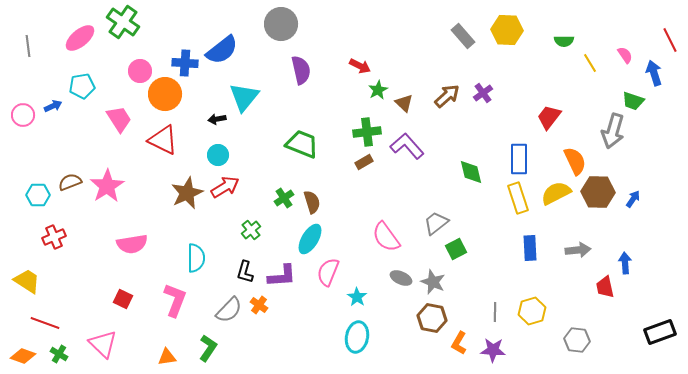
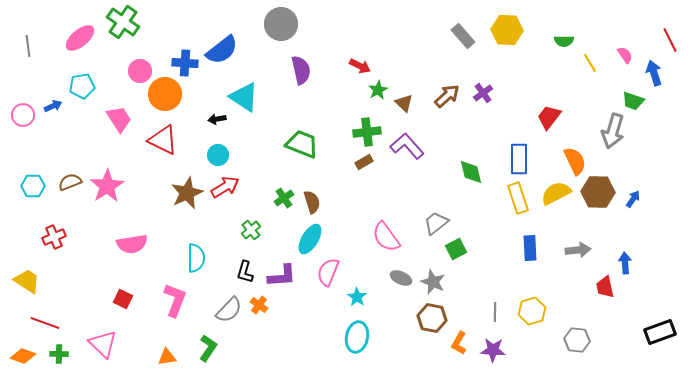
cyan triangle at (244, 97): rotated 36 degrees counterclockwise
cyan hexagon at (38, 195): moved 5 px left, 9 px up
green cross at (59, 354): rotated 30 degrees counterclockwise
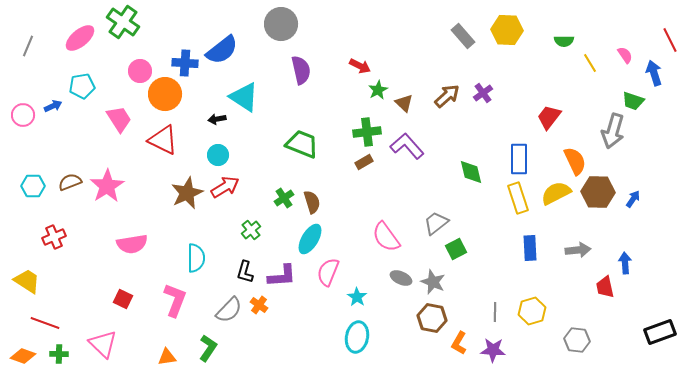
gray line at (28, 46): rotated 30 degrees clockwise
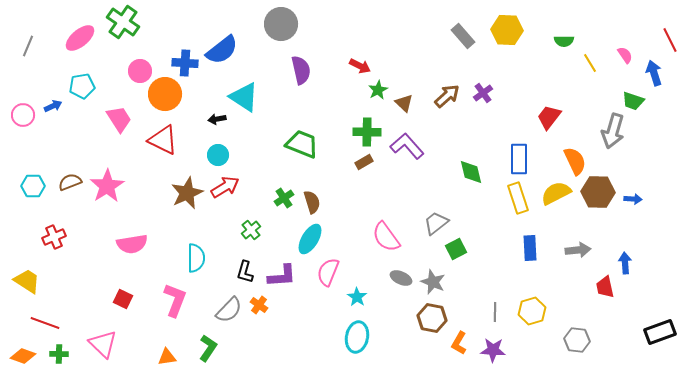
green cross at (367, 132): rotated 8 degrees clockwise
blue arrow at (633, 199): rotated 60 degrees clockwise
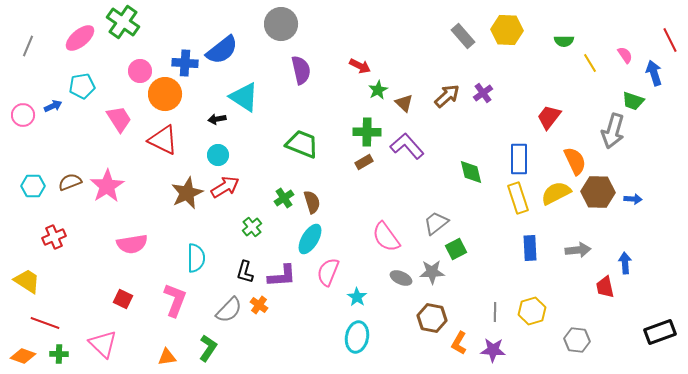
green cross at (251, 230): moved 1 px right, 3 px up
gray star at (433, 282): moved 1 px left, 10 px up; rotated 25 degrees counterclockwise
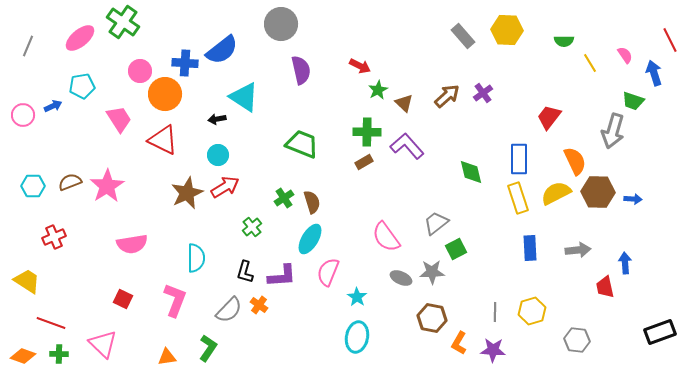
red line at (45, 323): moved 6 px right
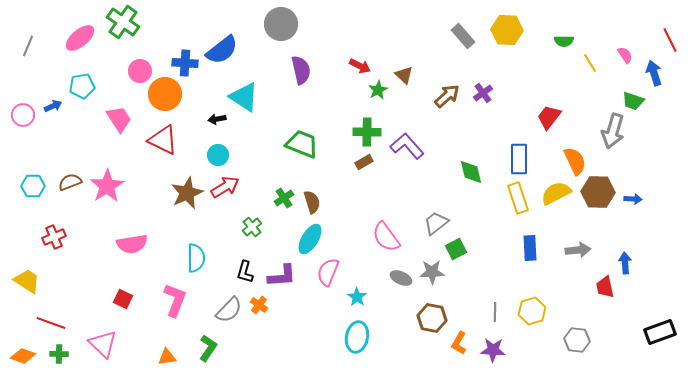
brown triangle at (404, 103): moved 28 px up
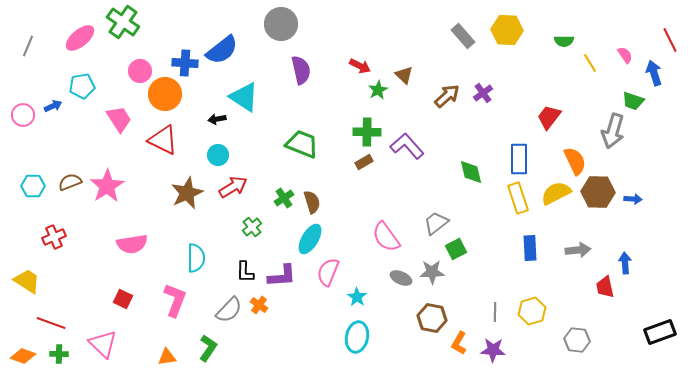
red arrow at (225, 187): moved 8 px right
black L-shape at (245, 272): rotated 15 degrees counterclockwise
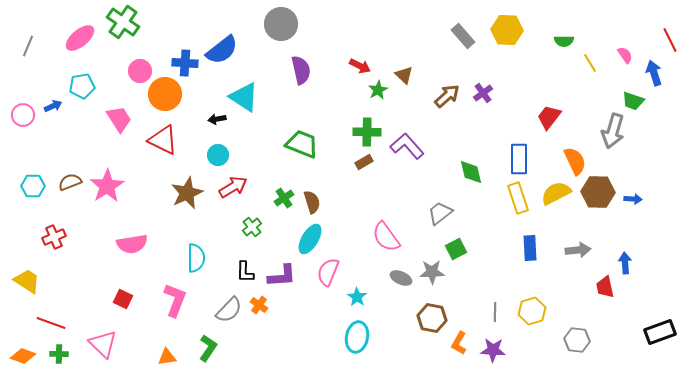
gray trapezoid at (436, 223): moved 4 px right, 10 px up
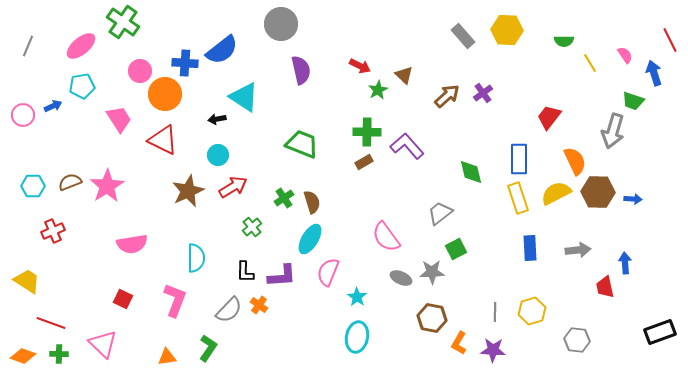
pink ellipse at (80, 38): moved 1 px right, 8 px down
brown star at (187, 193): moved 1 px right, 2 px up
red cross at (54, 237): moved 1 px left, 6 px up
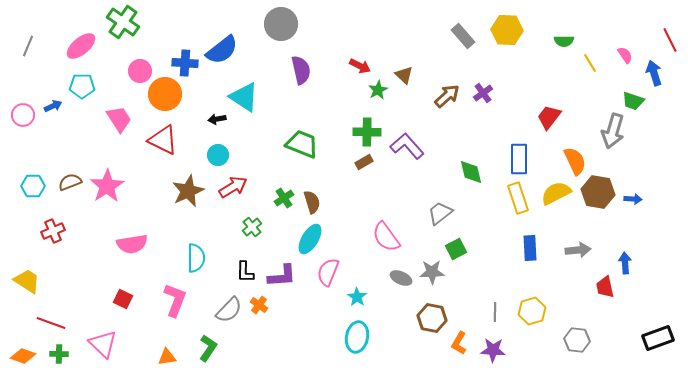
cyan pentagon at (82, 86): rotated 10 degrees clockwise
brown hexagon at (598, 192): rotated 8 degrees clockwise
black rectangle at (660, 332): moved 2 px left, 6 px down
